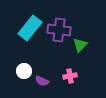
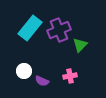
purple cross: rotated 30 degrees counterclockwise
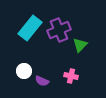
pink cross: moved 1 px right; rotated 24 degrees clockwise
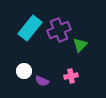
pink cross: rotated 24 degrees counterclockwise
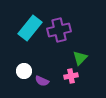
purple cross: rotated 10 degrees clockwise
green triangle: moved 13 px down
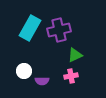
cyan rectangle: rotated 10 degrees counterclockwise
green triangle: moved 5 px left, 3 px up; rotated 21 degrees clockwise
purple semicircle: rotated 24 degrees counterclockwise
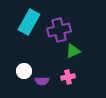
cyan rectangle: moved 1 px left, 6 px up
green triangle: moved 2 px left, 4 px up
pink cross: moved 3 px left, 1 px down
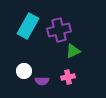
cyan rectangle: moved 1 px left, 4 px down
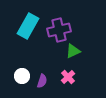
white circle: moved 2 px left, 5 px down
pink cross: rotated 32 degrees counterclockwise
purple semicircle: rotated 72 degrees counterclockwise
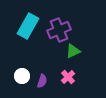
purple cross: rotated 10 degrees counterclockwise
